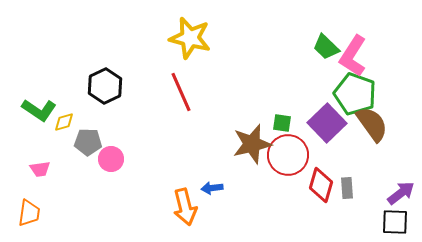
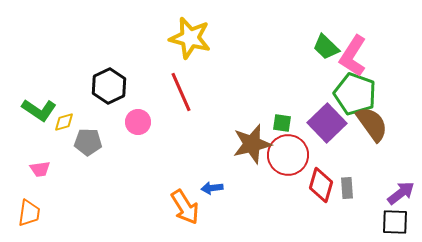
black hexagon: moved 4 px right
pink circle: moved 27 px right, 37 px up
orange arrow: rotated 18 degrees counterclockwise
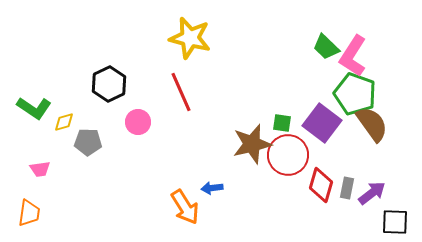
black hexagon: moved 2 px up
green L-shape: moved 5 px left, 2 px up
purple square: moved 5 px left; rotated 9 degrees counterclockwise
gray rectangle: rotated 15 degrees clockwise
purple arrow: moved 29 px left
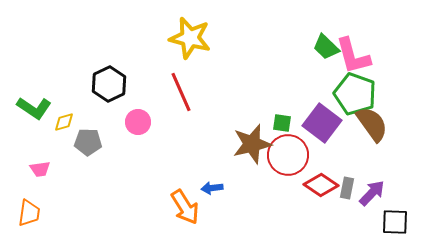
pink L-shape: rotated 48 degrees counterclockwise
red diamond: rotated 72 degrees counterclockwise
purple arrow: rotated 8 degrees counterclockwise
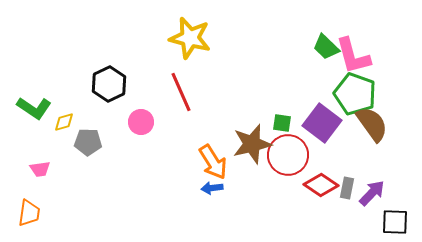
pink circle: moved 3 px right
orange arrow: moved 28 px right, 45 px up
